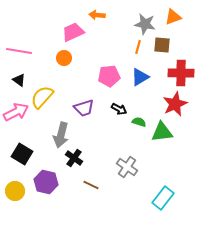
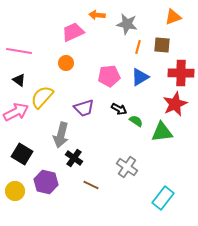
gray star: moved 18 px left
orange circle: moved 2 px right, 5 px down
green semicircle: moved 3 px left, 1 px up; rotated 16 degrees clockwise
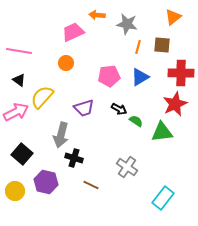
orange triangle: rotated 18 degrees counterclockwise
black square: rotated 10 degrees clockwise
black cross: rotated 18 degrees counterclockwise
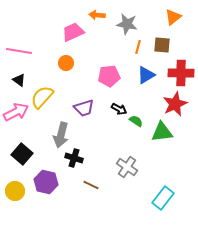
blue triangle: moved 6 px right, 2 px up
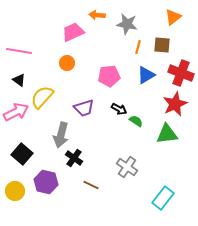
orange circle: moved 1 px right
red cross: rotated 20 degrees clockwise
green triangle: moved 5 px right, 2 px down
black cross: rotated 18 degrees clockwise
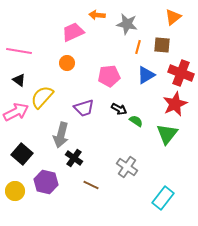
green triangle: rotated 45 degrees counterclockwise
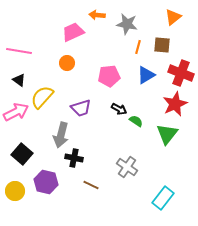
purple trapezoid: moved 3 px left
black cross: rotated 24 degrees counterclockwise
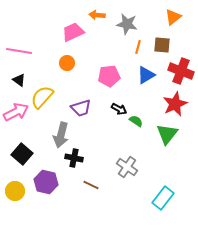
red cross: moved 2 px up
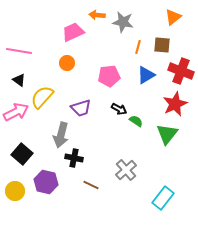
gray star: moved 4 px left, 2 px up
gray cross: moved 1 px left, 3 px down; rotated 15 degrees clockwise
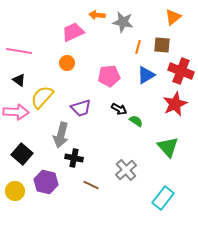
pink arrow: rotated 30 degrees clockwise
green triangle: moved 1 px right, 13 px down; rotated 20 degrees counterclockwise
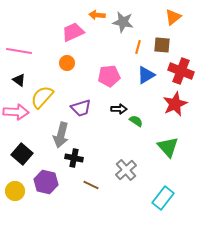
black arrow: rotated 28 degrees counterclockwise
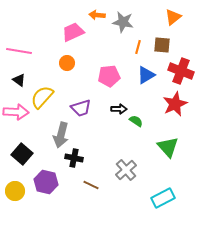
cyan rectangle: rotated 25 degrees clockwise
